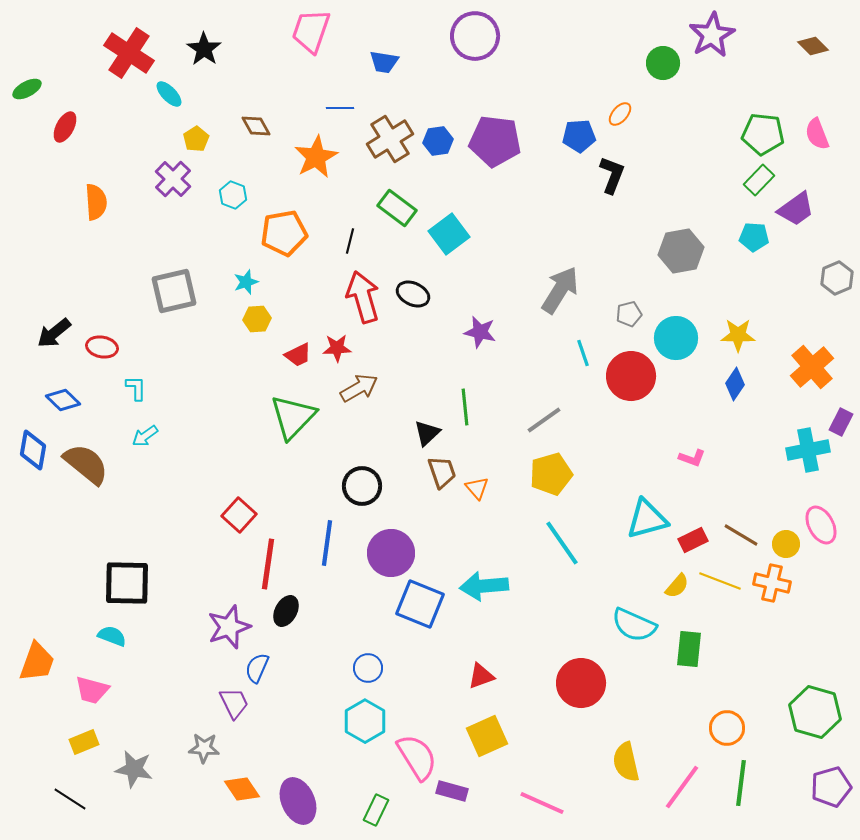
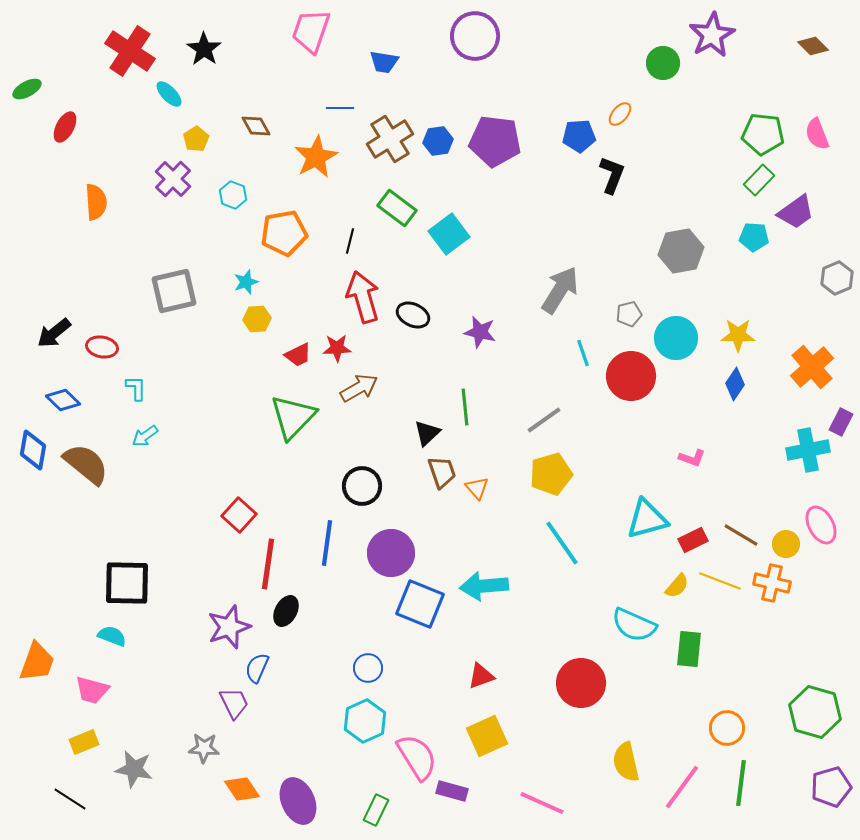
red cross at (129, 53): moved 1 px right, 2 px up
purple trapezoid at (796, 209): moved 3 px down
black ellipse at (413, 294): moved 21 px down
cyan hexagon at (365, 721): rotated 6 degrees clockwise
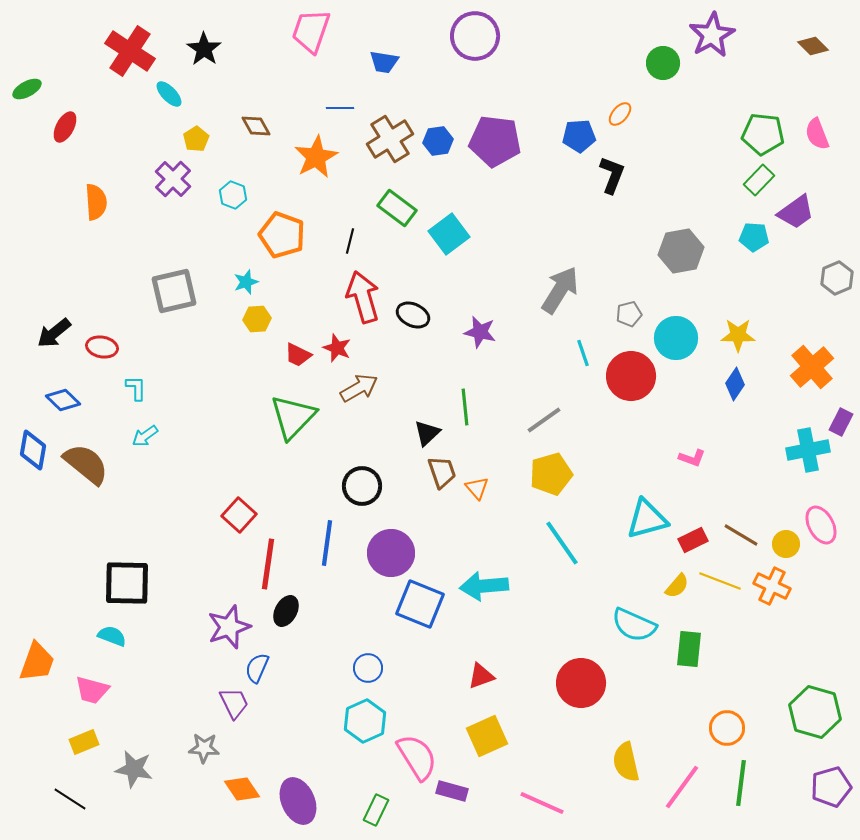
orange pentagon at (284, 233): moved 2 px left, 2 px down; rotated 30 degrees clockwise
red star at (337, 348): rotated 24 degrees clockwise
red trapezoid at (298, 355): rotated 52 degrees clockwise
orange cross at (772, 583): moved 3 px down; rotated 12 degrees clockwise
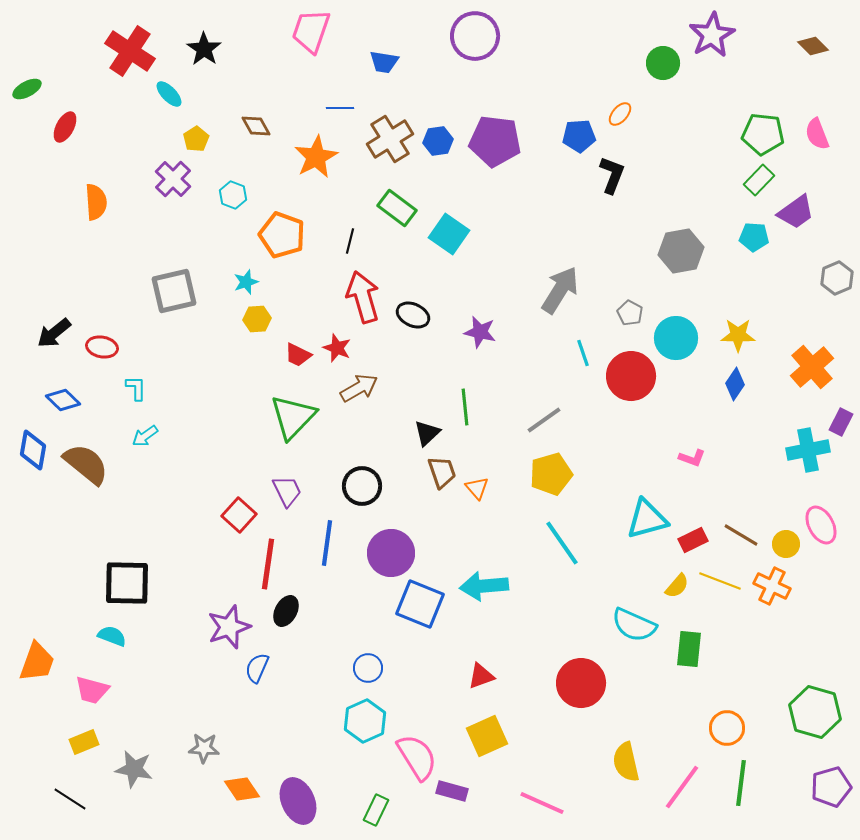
cyan square at (449, 234): rotated 18 degrees counterclockwise
gray pentagon at (629, 314): moved 1 px right, 1 px up; rotated 30 degrees counterclockwise
purple trapezoid at (234, 703): moved 53 px right, 212 px up
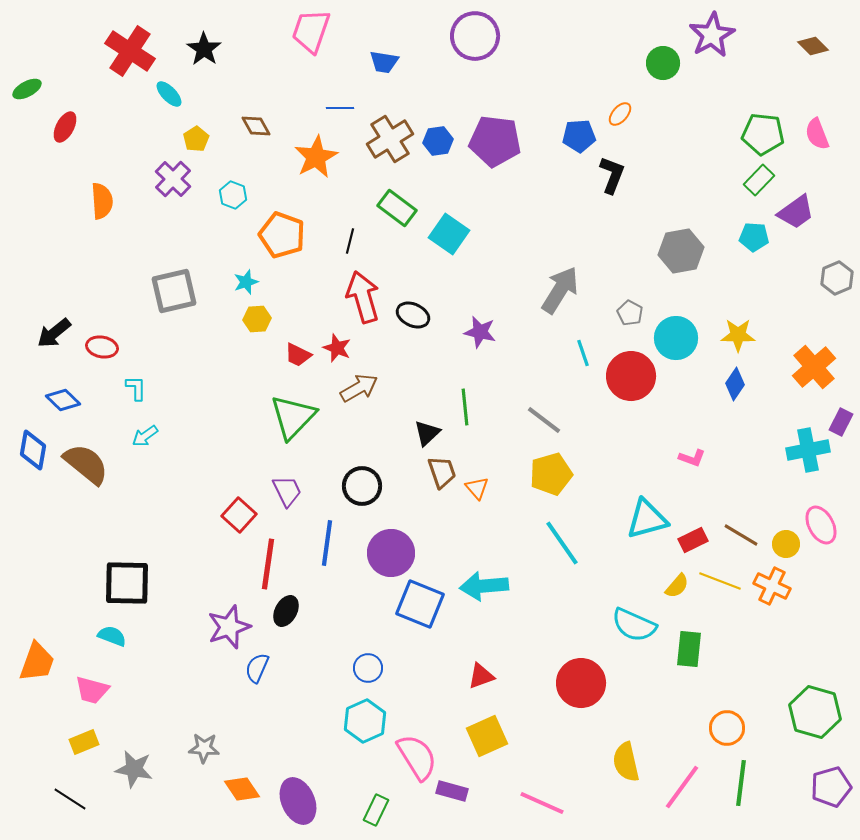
orange semicircle at (96, 202): moved 6 px right, 1 px up
orange cross at (812, 367): moved 2 px right
gray line at (544, 420): rotated 72 degrees clockwise
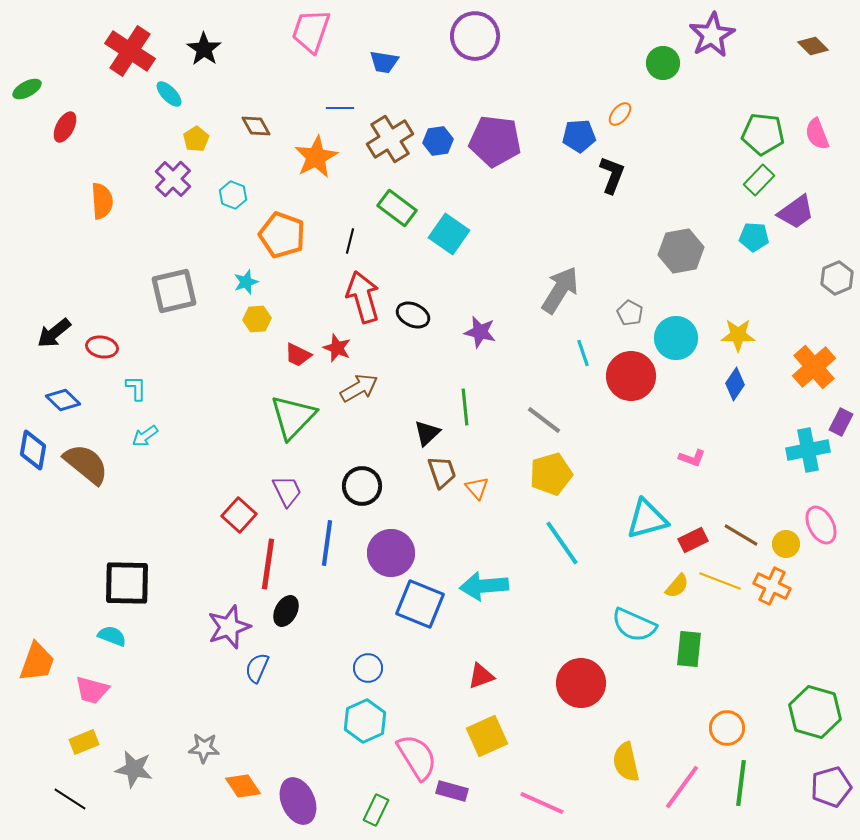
orange diamond at (242, 789): moved 1 px right, 3 px up
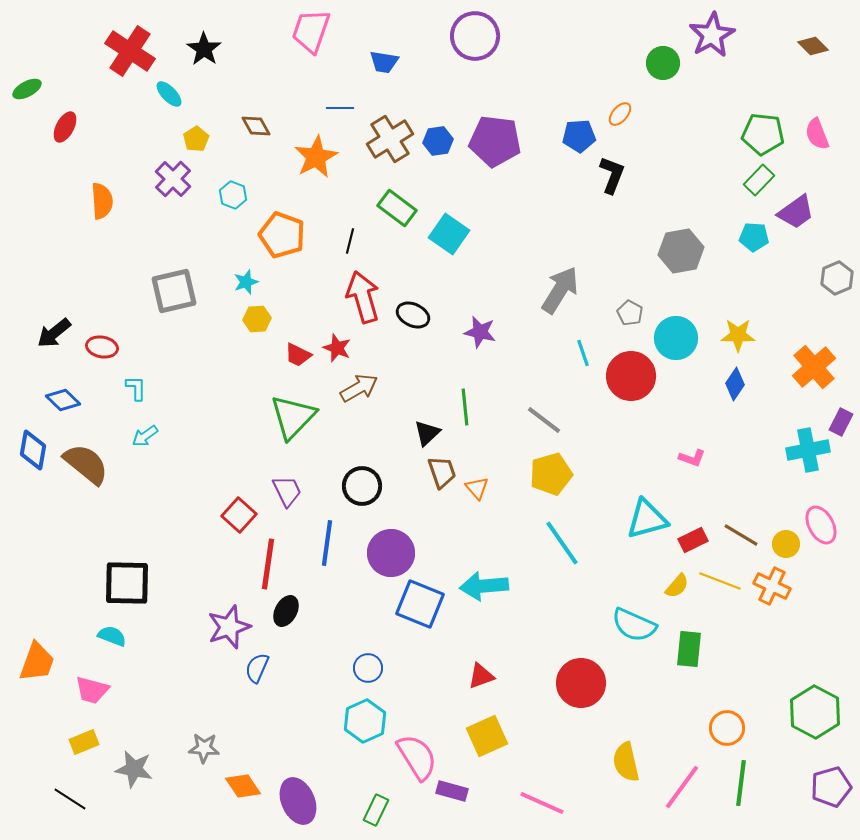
green hexagon at (815, 712): rotated 12 degrees clockwise
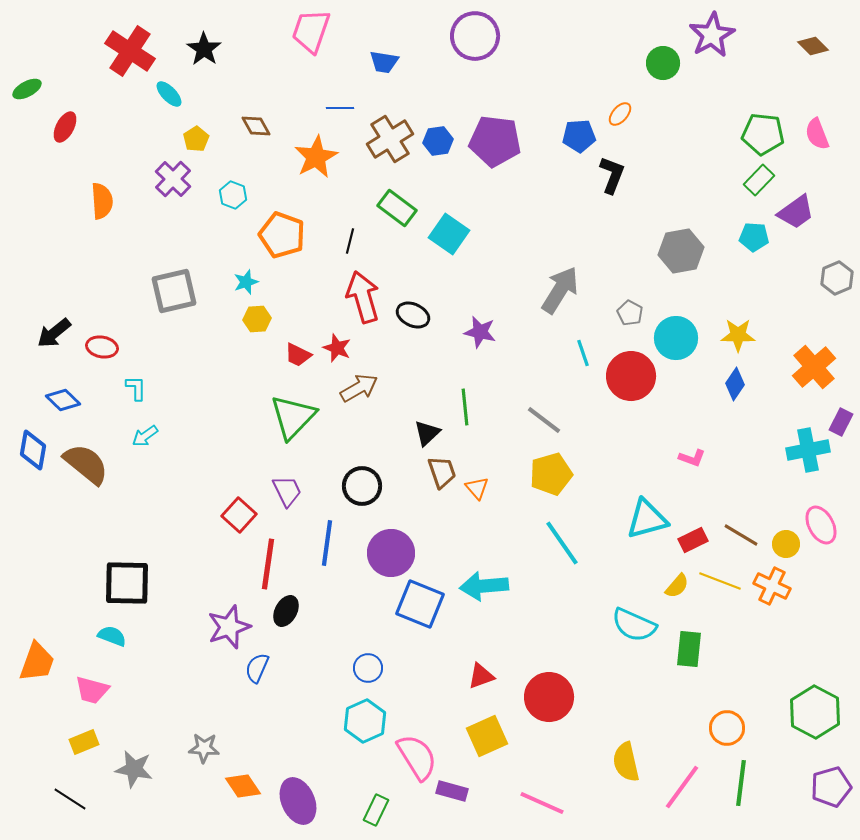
red circle at (581, 683): moved 32 px left, 14 px down
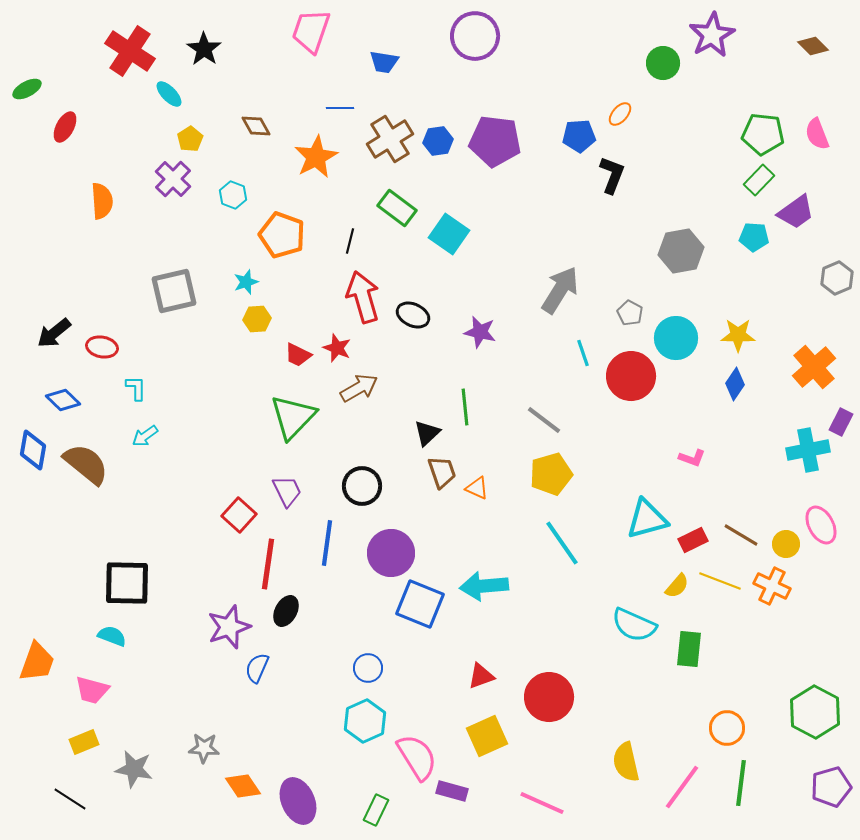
yellow pentagon at (196, 139): moved 6 px left
orange triangle at (477, 488): rotated 25 degrees counterclockwise
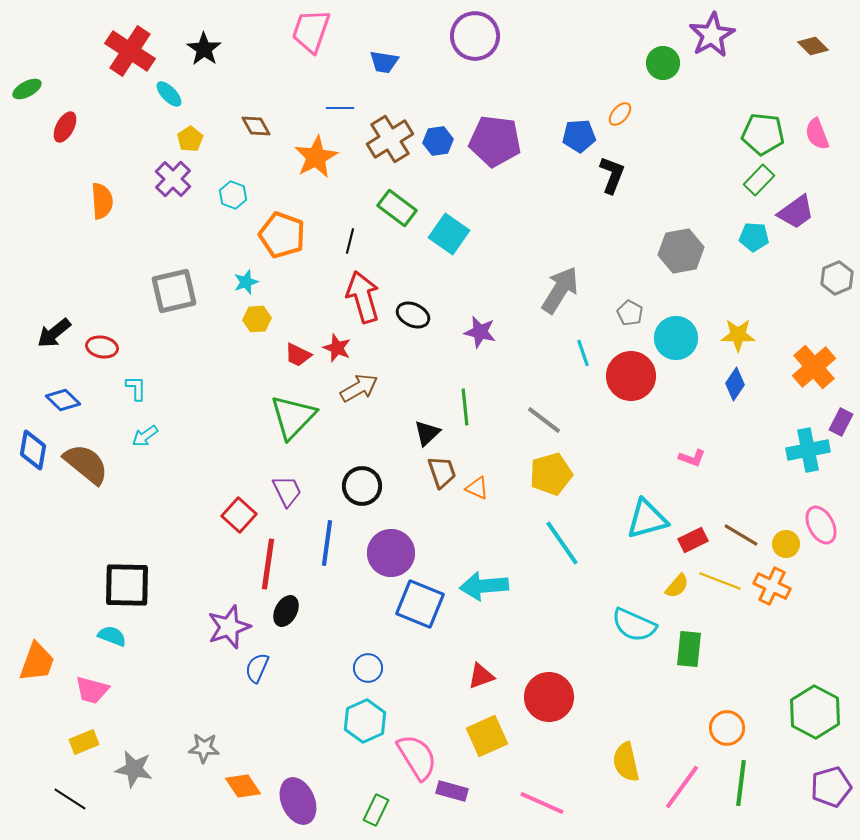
black square at (127, 583): moved 2 px down
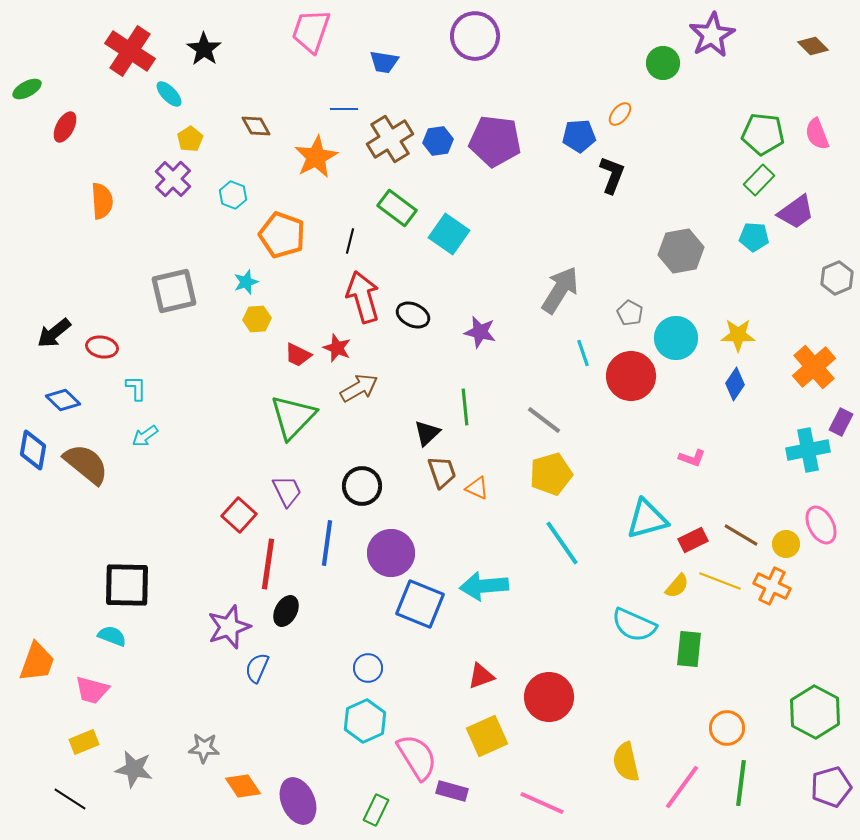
blue line at (340, 108): moved 4 px right, 1 px down
